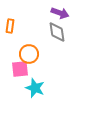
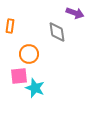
purple arrow: moved 15 px right
pink square: moved 1 px left, 7 px down
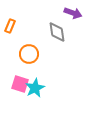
purple arrow: moved 2 px left
orange rectangle: rotated 16 degrees clockwise
pink square: moved 1 px right, 8 px down; rotated 24 degrees clockwise
cyan star: rotated 24 degrees clockwise
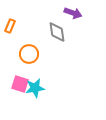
cyan star: rotated 18 degrees clockwise
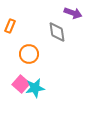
pink square: moved 1 px right; rotated 24 degrees clockwise
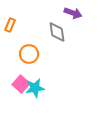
orange rectangle: moved 1 px up
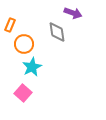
orange circle: moved 5 px left, 10 px up
pink square: moved 2 px right, 9 px down
cyan star: moved 3 px left, 21 px up; rotated 18 degrees counterclockwise
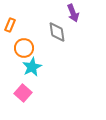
purple arrow: rotated 48 degrees clockwise
orange circle: moved 4 px down
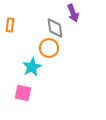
orange rectangle: rotated 16 degrees counterclockwise
gray diamond: moved 2 px left, 4 px up
orange circle: moved 25 px right
pink square: rotated 30 degrees counterclockwise
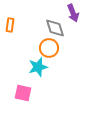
gray diamond: rotated 10 degrees counterclockwise
cyan star: moved 6 px right; rotated 12 degrees clockwise
